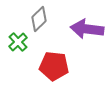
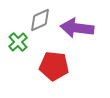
gray diamond: moved 1 px right, 1 px down; rotated 20 degrees clockwise
purple arrow: moved 10 px left, 1 px up
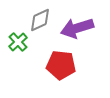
purple arrow: rotated 24 degrees counterclockwise
red pentagon: moved 7 px right, 1 px up
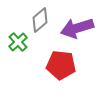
gray diamond: rotated 15 degrees counterclockwise
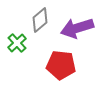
green cross: moved 1 px left, 1 px down
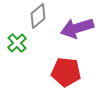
gray diamond: moved 2 px left, 4 px up
red pentagon: moved 5 px right, 7 px down
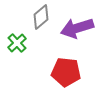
gray diamond: moved 3 px right, 1 px down
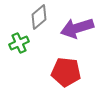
gray diamond: moved 2 px left
green cross: moved 2 px right; rotated 18 degrees clockwise
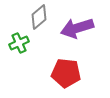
red pentagon: moved 1 px down
